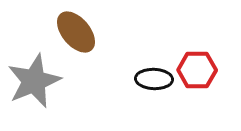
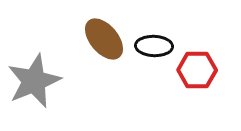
brown ellipse: moved 28 px right, 7 px down
black ellipse: moved 33 px up
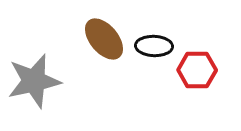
gray star: rotated 10 degrees clockwise
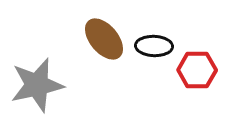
gray star: moved 3 px right, 4 px down
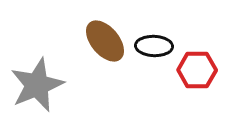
brown ellipse: moved 1 px right, 2 px down
gray star: rotated 10 degrees counterclockwise
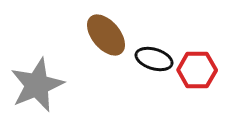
brown ellipse: moved 1 px right, 6 px up
black ellipse: moved 13 px down; rotated 15 degrees clockwise
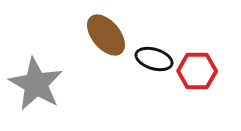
red hexagon: moved 1 px down
gray star: moved 1 px left, 1 px up; rotated 20 degrees counterclockwise
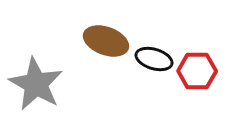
brown ellipse: moved 6 px down; rotated 30 degrees counterclockwise
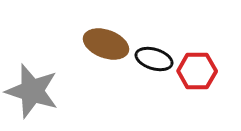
brown ellipse: moved 3 px down
gray star: moved 4 px left, 7 px down; rotated 12 degrees counterclockwise
